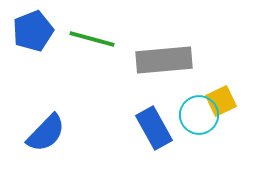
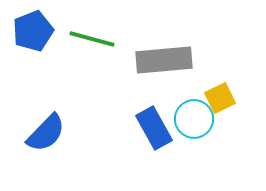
yellow square: moved 1 px left, 3 px up
cyan circle: moved 5 px left, 4 px down
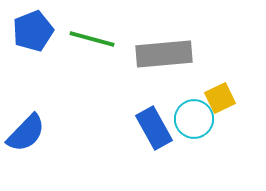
gray rectangle: moved 6 px up
blue semicircle: moved 20 px left
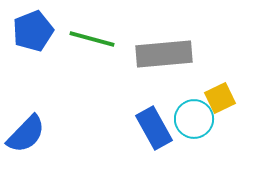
blue semicircle: moved 1 px down
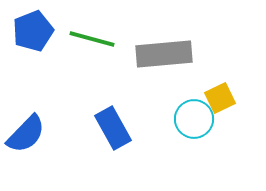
blue rectangle: moved 41 px left
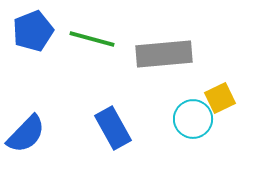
cyan circle: moved 1 px left
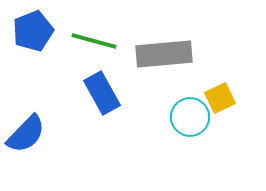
green line: moved 2 px right, 2 px down
cyan circle: moved 3 px left, 2 px up
blue rectangle: moved 11 px left, 35 px up
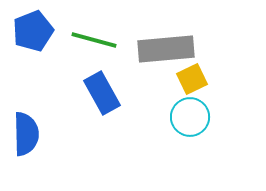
green line: moved 1 px up
gray rectangle: moved 2 px right, 5 px up
yellow square: moved 28 px left, 19 px up
blue semicircle: rotated 45 degrees counterclockwise
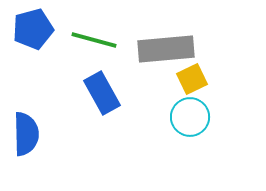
blue pentagon: moved 2 px up; rotated 6 degrees clockwise
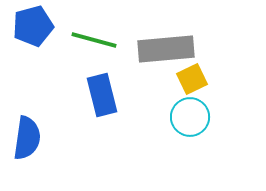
blue pentagon: moved 3 px up
blue rectangle: moved 2 px down; rotated 15 degrees clockwise
blue semicircle: moved 1 px right, 4 px down; rotated 9 degrees clockwise
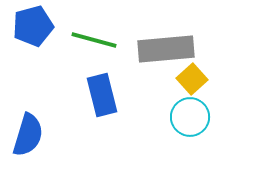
yellow square: rotated 16 degrees counterclockwise
blue semicircle: moved 1 px right, 3 px up; rotated 9 degrees clockwise
